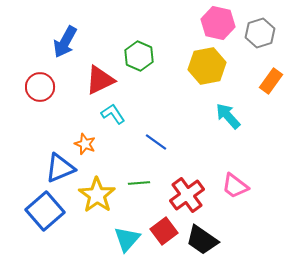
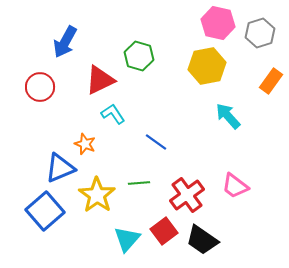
green hexagon: rotated 8 degrees counterclockwise
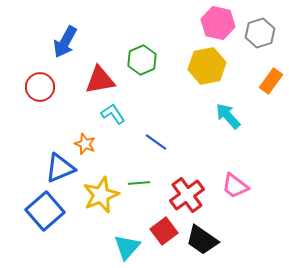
green hexagon: moved 3 px right, 4 px down; rotated 20 degrees clockwise
red triangle: rotated 16 degrees clockwise
yellow star: moved 4 px right; rotated 15 degrees clockwise
cyan triangle: moved 8 px down
